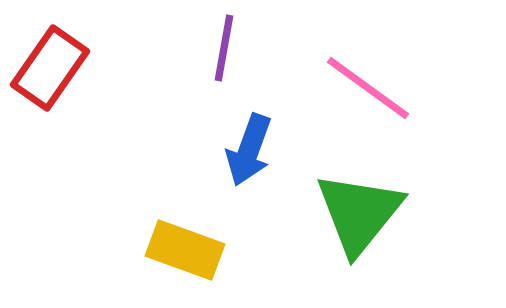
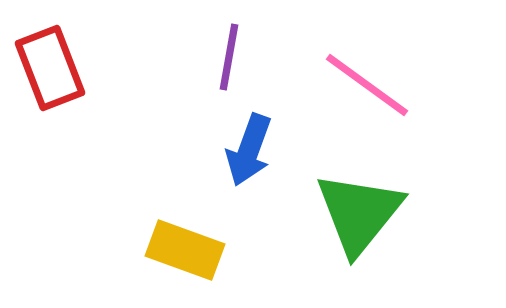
purple line: moved 5 px right, 9 px down
red rectangle: rotated 56 degrees counterclockwise
pink line: moved 1 px left, 3 px up
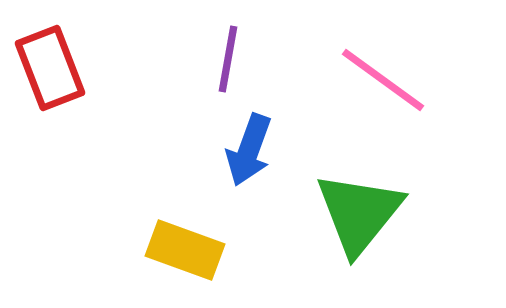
purple line: moved 1 px left, 2 px down
pink line: moved 16 px right, 5 px up
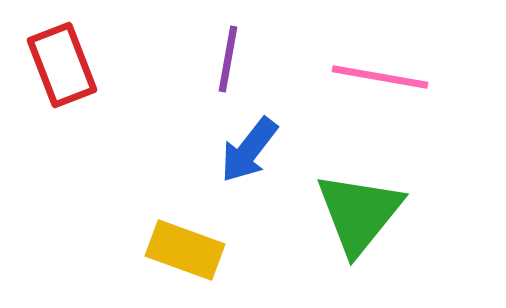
red rectangle: moved 12 px right, 3 px up
pink line: moved 3 px left, 3 px up; rotated 26 degrees counterclockwise
blue arrow: rotated 18 degrees clockwise
